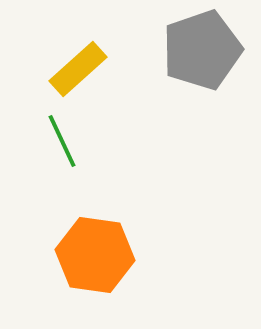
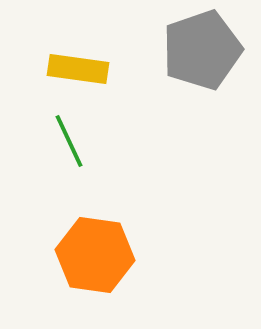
yellow rectangle: rotated 50 degrees clockwise
green line: moved 7 px right
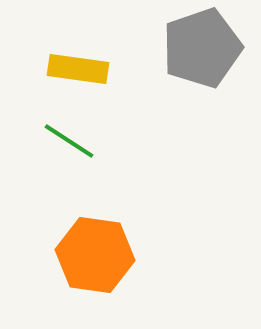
gray pentagon: moved 2 px up
green line: rotated 32 degrees counterclockwise
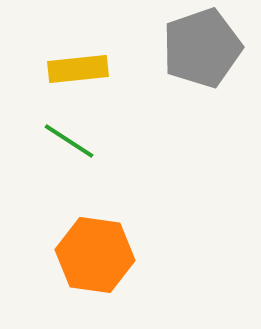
yellow rectangle: rotated 14 degrees counterclockwise
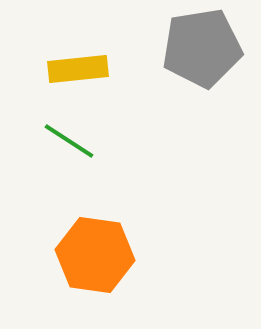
gray pentagon: rotated 10 degrees clockwise
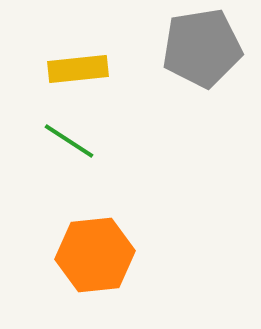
orange hexagon: rotated 14 degrees counterclockwise
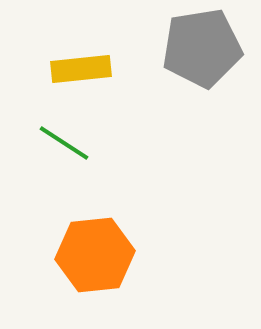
yellow rectangle: moved 3 px right
green line: moved 5 px left, 2 px down
